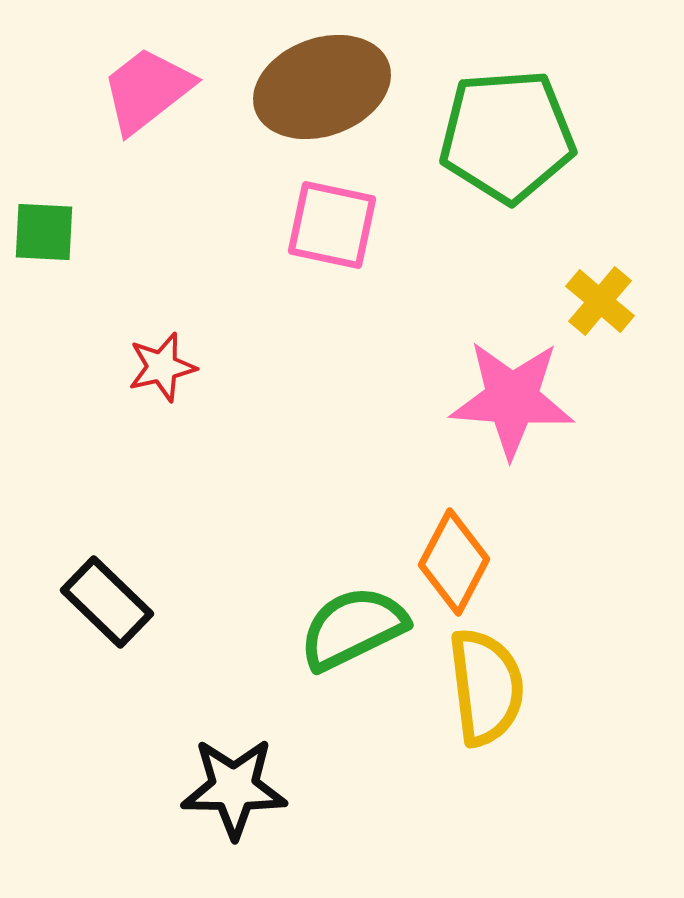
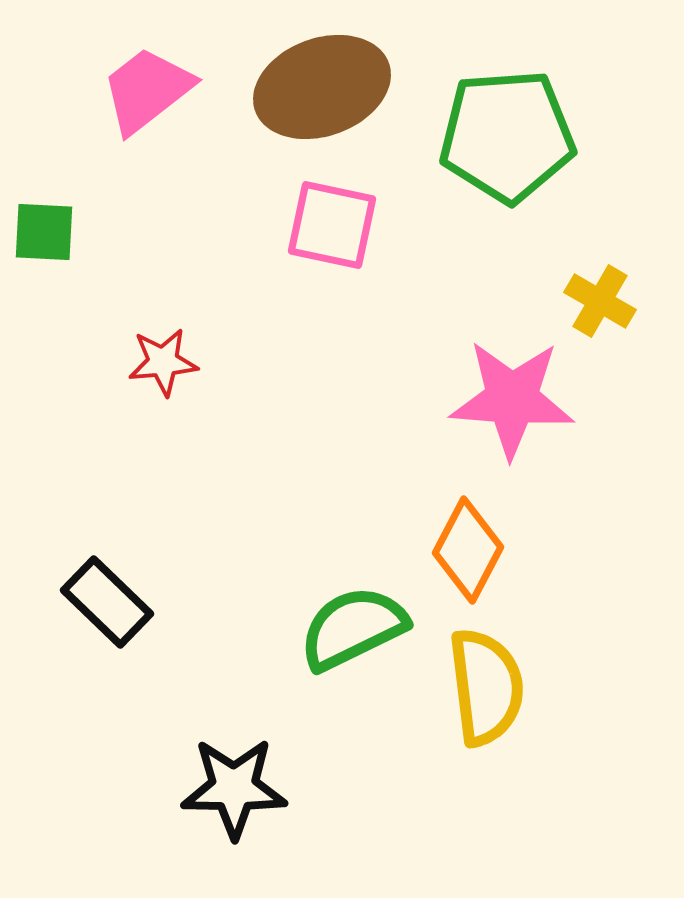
yellow cross: rotated 10 degrees counterclockwise
red star: moved 1 px right, 5 px up; rotated 8 degrees clockwise
orange diamond: moved 14 px right, 12 px up
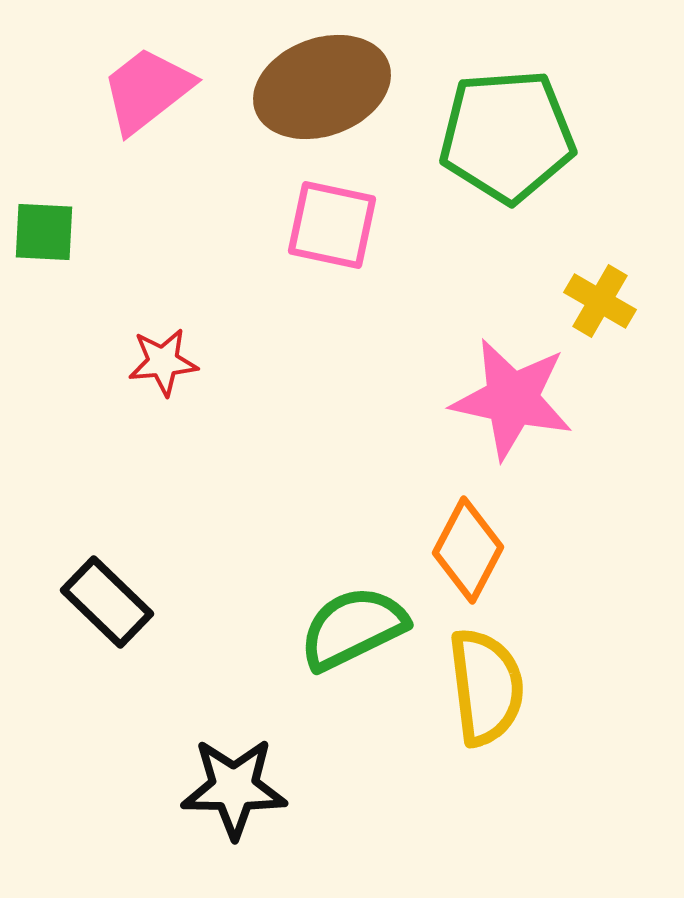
pink star: rotated 8 degrees clockwise
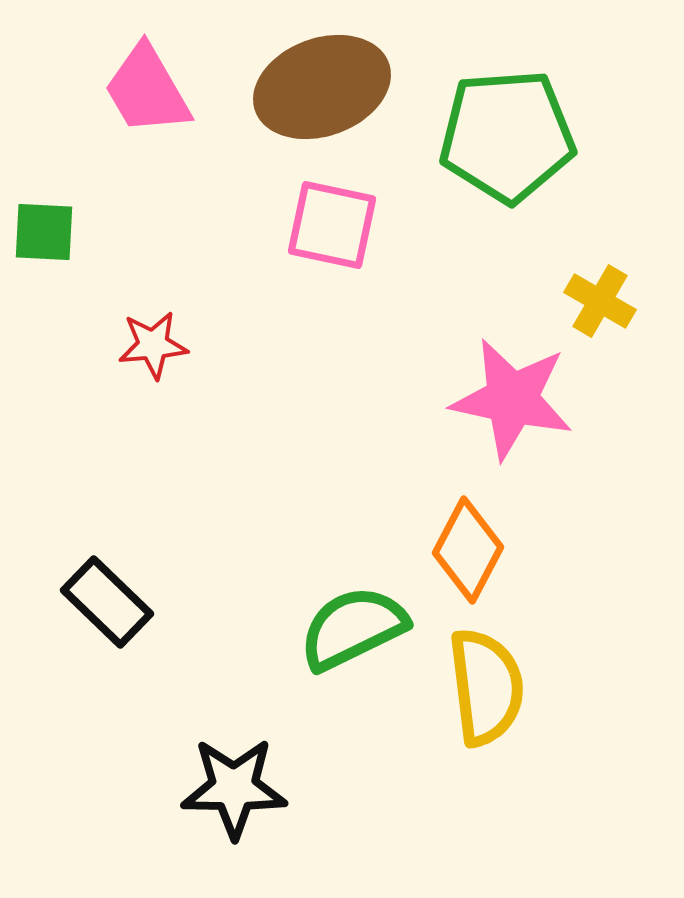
pink trapezoid: rotated 82 degrees counterclockwise
red star: moved 10 px left, 17 px up
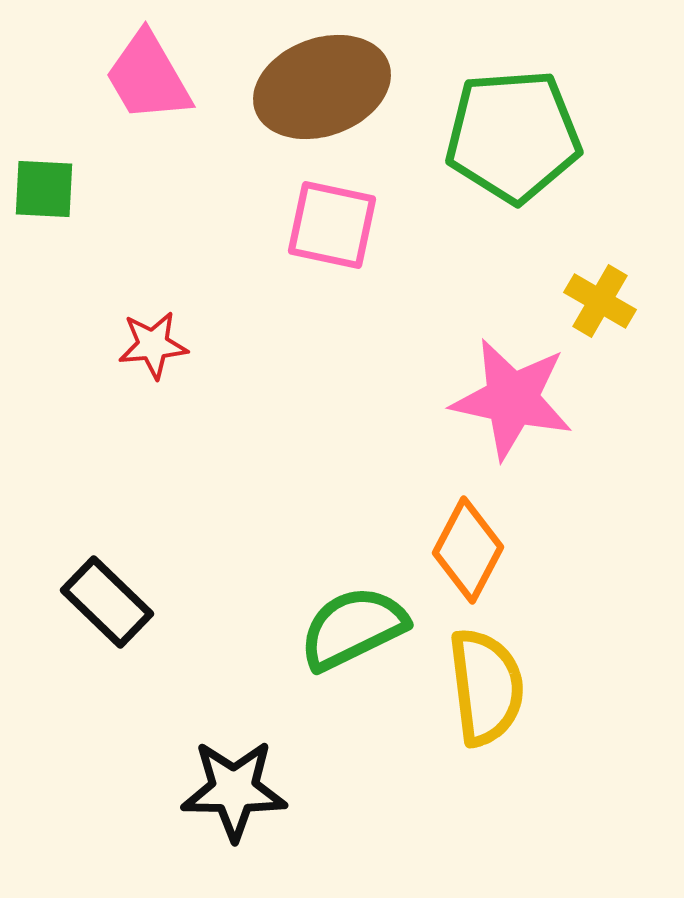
pink trapezoid: moved 1 px right, 13 px up
green pentagon: moved 6 px right
green square: moved 43 px up
black star: moved 2 px down
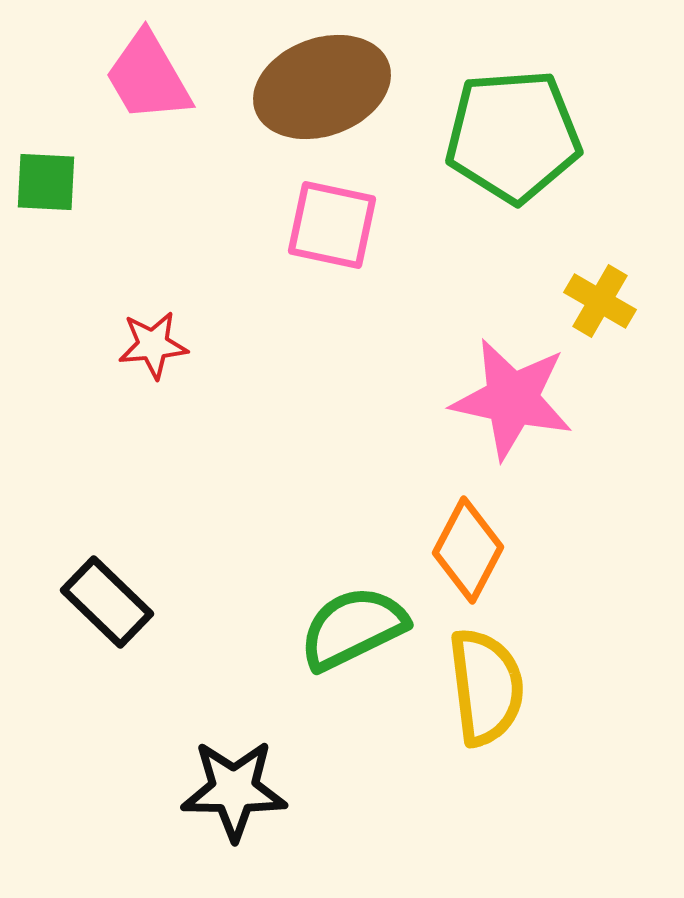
green square: moved 2 px right, 7 px up
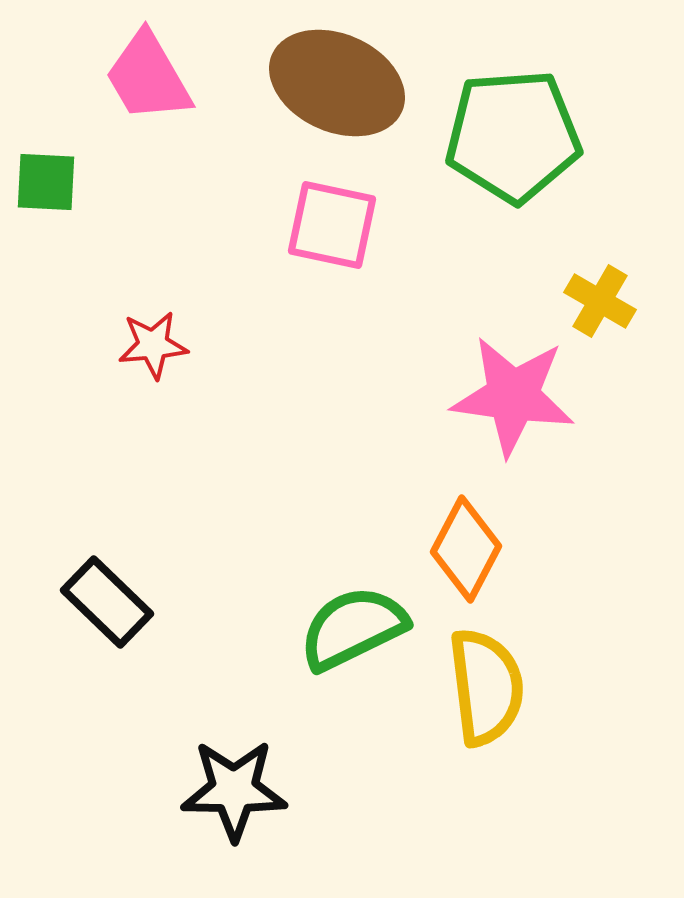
brown ellipse: moved 15 px right, 4 px up; rotated 44 degrees clockwise
pink star: moved 1 px right, 3 px up; rotated 4 degrees counterclockwise
orange diamond: moved 2 px left, 1 px up
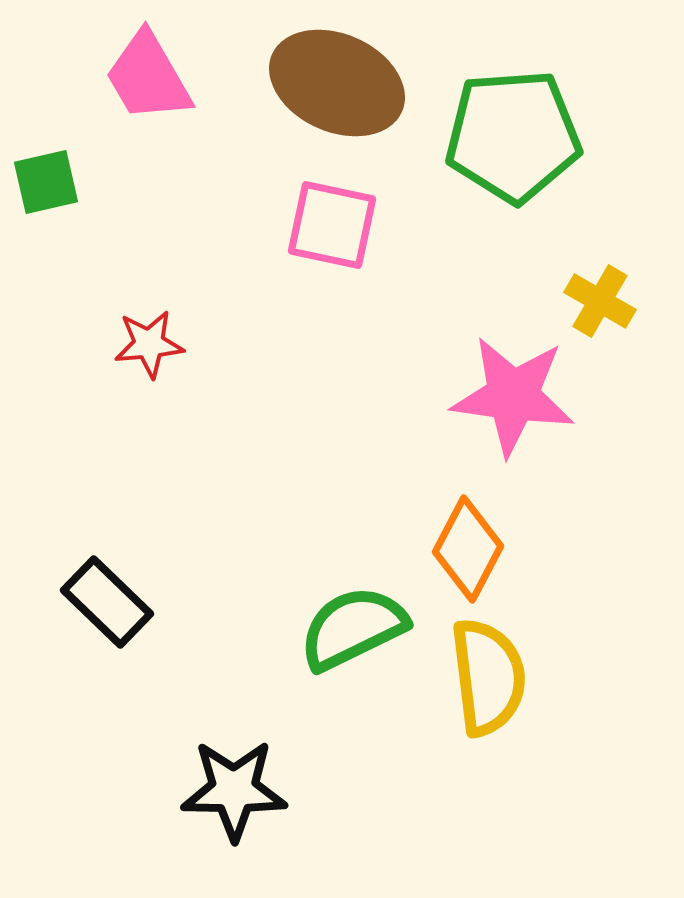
green square: rotated 16 degrees counterclockwise
red star: moved 4 px left, 1 px up
orange diamond: moved 2 px right
yellow semicircle: moved 2 px right, 10 px up
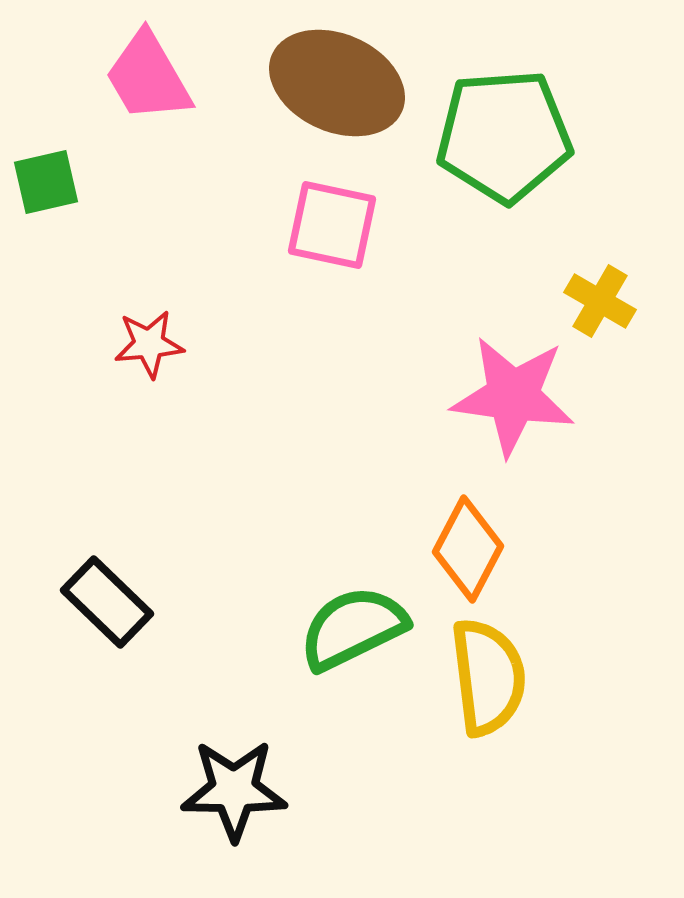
green pentagon: moved 9 px left
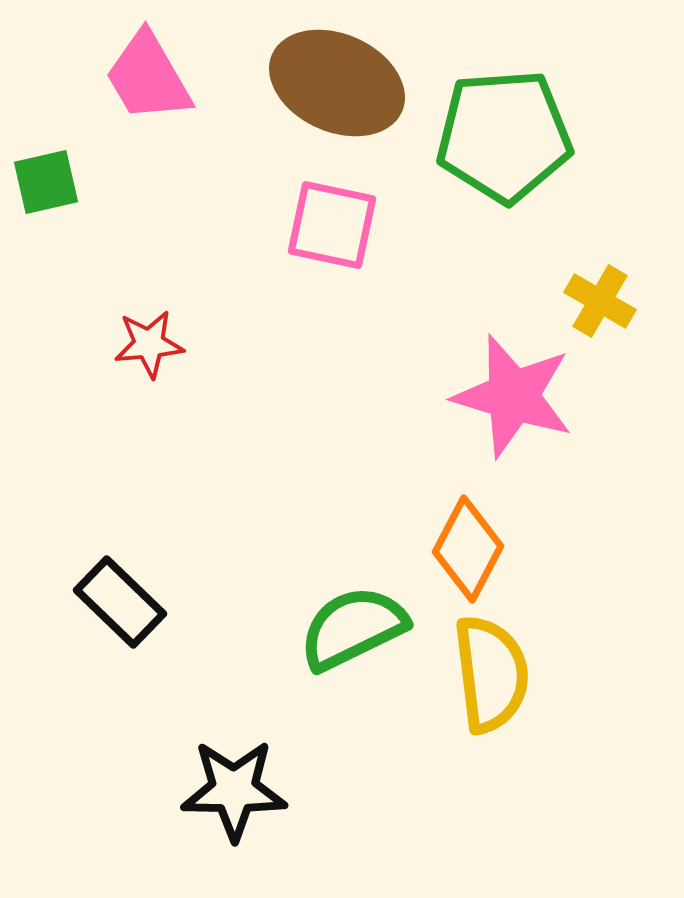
pink star: rotated 9 degrees clockwise
black rectangle: moved 13 px right
yellow semicircle: moved 3 px right, 3 px up
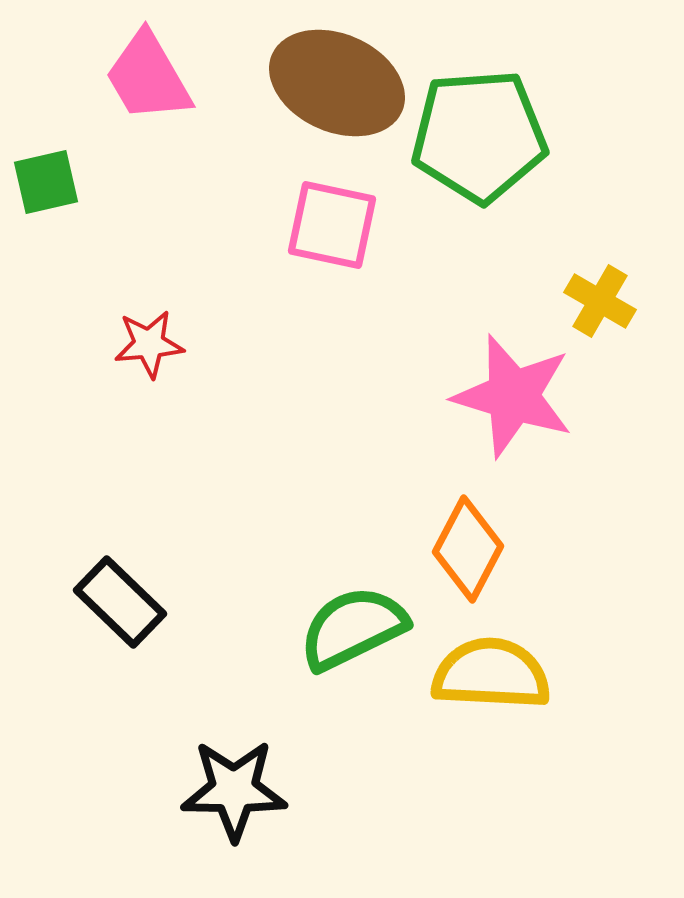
green pentagon: moved 25 px left
yellow semicircle: rotated 80 degrees counterclockwise
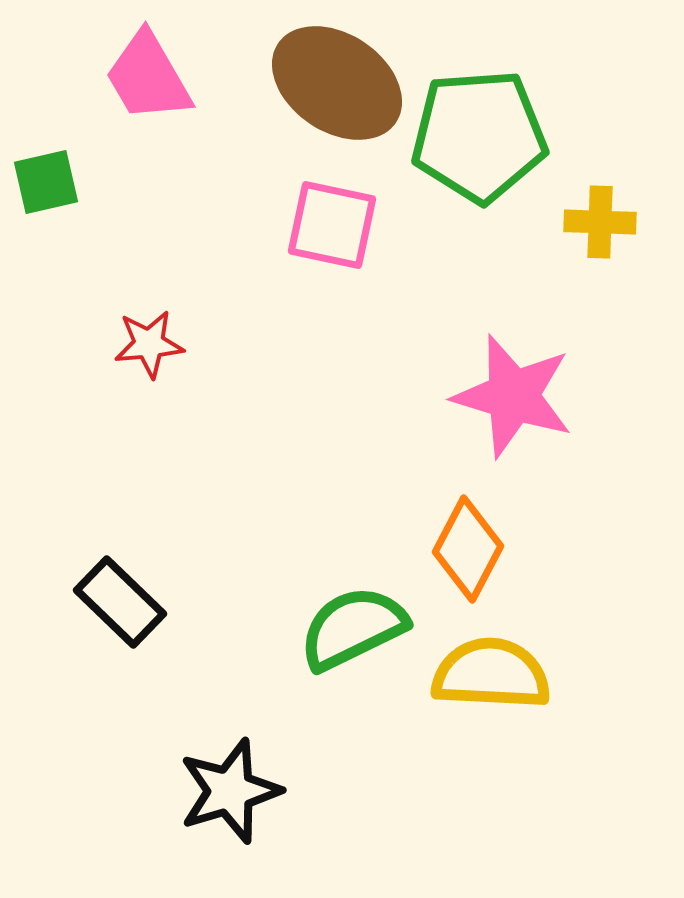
brown ellipse: rotated 10 degrees clockwise
yellow cross: moved 79 px up; rotated 28 degrees counterclockwise
black star: moved 4 px left, 1 px down; rotated 18 degrees counterclockwise
